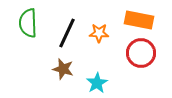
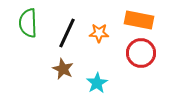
brown star: rotated 10 degrees clockwise
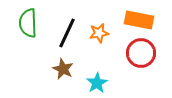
orange star: rotated 12 degrees counterclockwise
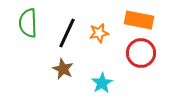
cyan star: moved 5 px right
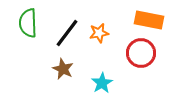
orange rectangle: moved 10 px right
black line: rotated 12 degrees clockwise
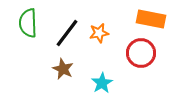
orange rectangle: moved 2 px right, 1 px up
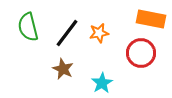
green semicircle: moved 4 px down; rotated 12 degrees counterclockwise
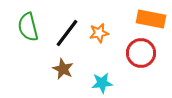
cyan star: rotated 25 degrees clockwise
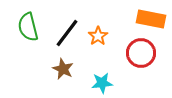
orange star: moved 1 px left, 3 px down; rotated 24 degrees counterclockwise
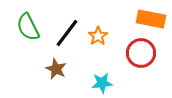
green semicircle: rotated 12 degrees counterclockwise
brown star: moved 7 px left
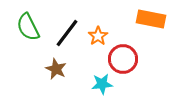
red circle: moved 18 px left, 6 px down
cyan star: moved 1 px down
